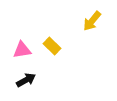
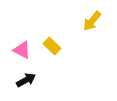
pink triangle: rotated 36 degrees clockwise
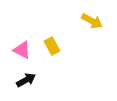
yellow arrow: rotated 100 degrees counterclockwise
yellow rectangle: rotated 18 degrees clockwise
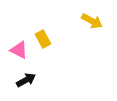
yellow rectangle: moved 9 px left, 7 px up
pink triangle: moved 3 px left
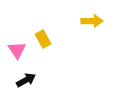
yellow arrow: rotated 30 degrees counterclockwise
pink triangle: moved 2 px left; rotated 30 degrees clockwise
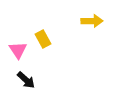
pink triangle: moved 1 px right
black arrow: rotated 72 degrees clockwise
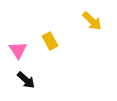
yellow arrow: rotated 45 degrees clockwise
yellow rectangle: moved 7 px right, 2 px down
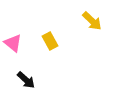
pink triangle: moved 5 px left, 7 px up; rotated 18 degrees counterclockwise
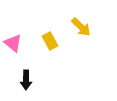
yellow arrow: moved 11 px left, 6 px down
black arrow: rotated 48 degrees clockwise
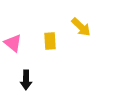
yellow rectangle: rotated 24 degrees clockwise
